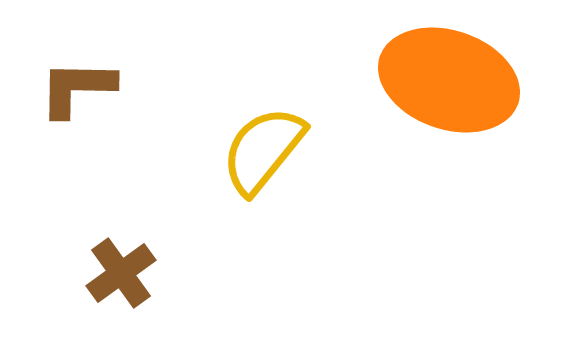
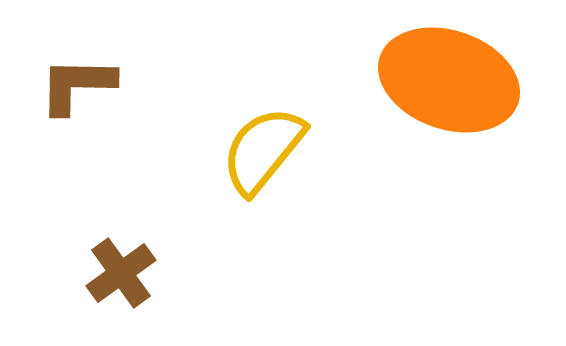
brown L-shape: moved 3 px up
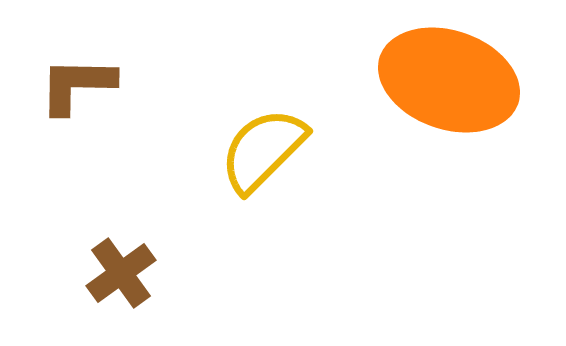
yellow semicircle: rotated 6 degrees clockwise
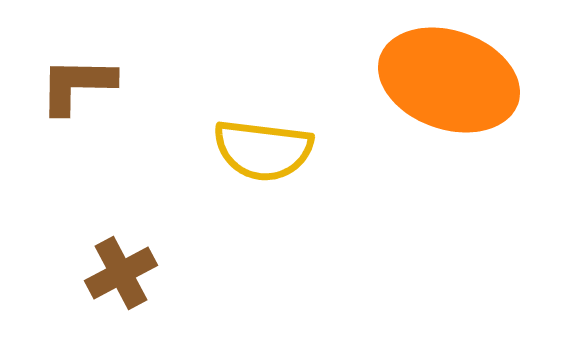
yellow semicircle: rotated 128 degrees counterclockwise
brown cross: rotated 8 degrees clockwise
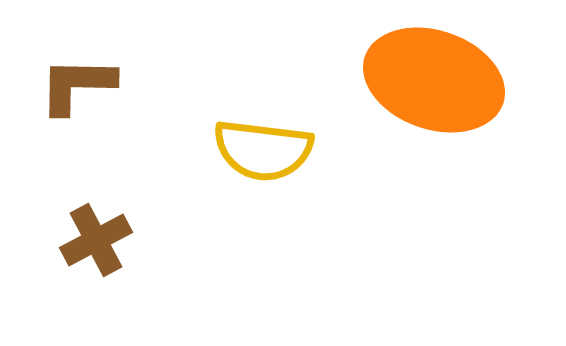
orange ellipse: moved 15 px left
brown cross: moved 25 px left, 33 px up
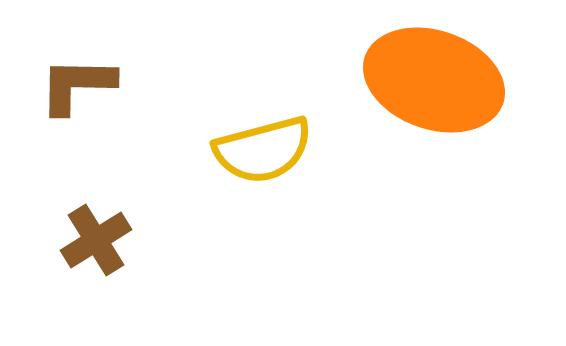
yellow semicircle: rotated 22 degrees counterclockwise
brown cross: rotated 4 degrees counterclockwise
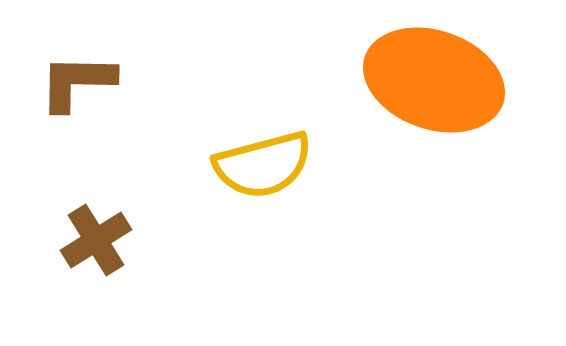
brown L-shape: moved 3 px up
yellow semicircle: moved 15 px down
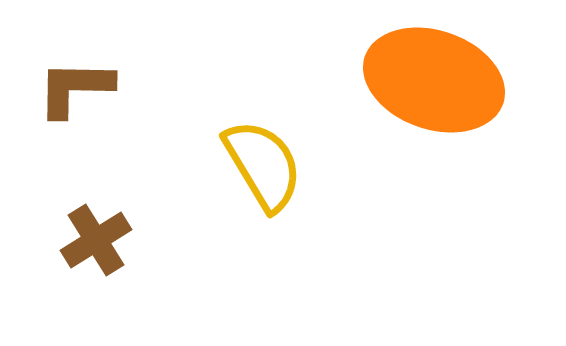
brown L-shape: moved 2 px left, 6 px down
yellow semicircle: rotated 106 degrees counterclockwise
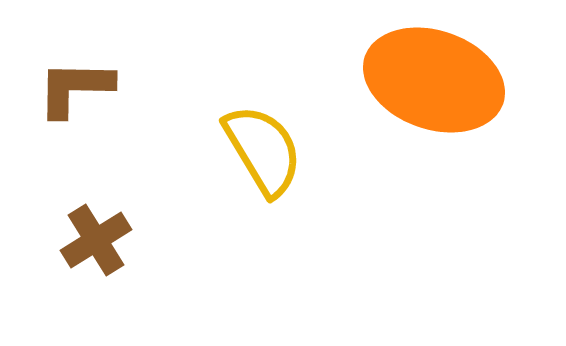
yellow semicircle: moved 15 px up
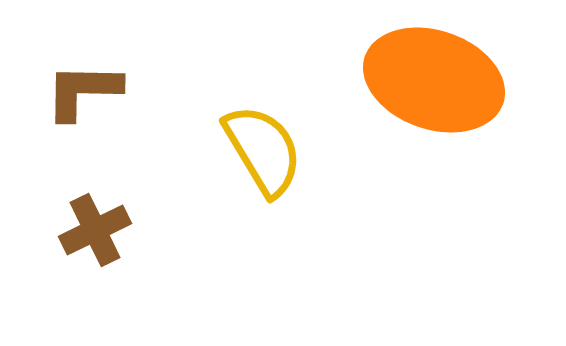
brown L-shape: moved 8 px right, 3 px down
brown cross: moved 1 px left, 10 px up; rotated 6 degrees clockwise
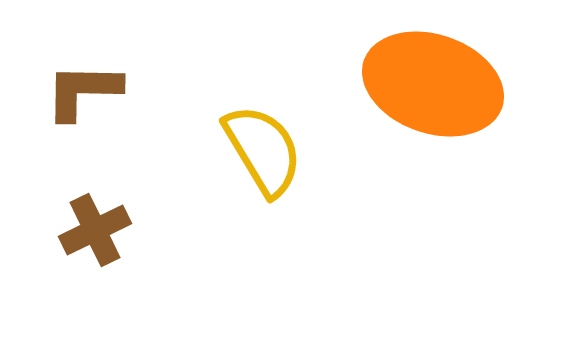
orange ellipse: moved 1 px left, 4 px down
